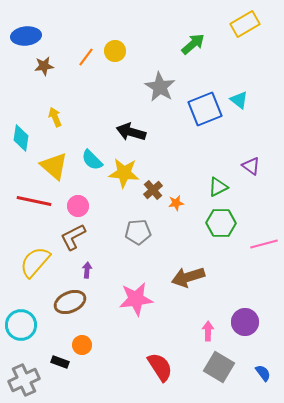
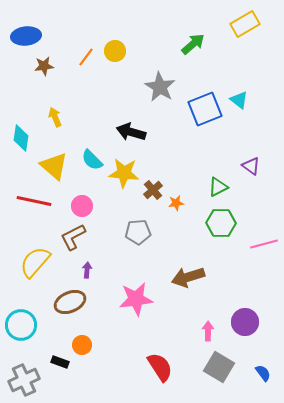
pink circle: moved 4 px right
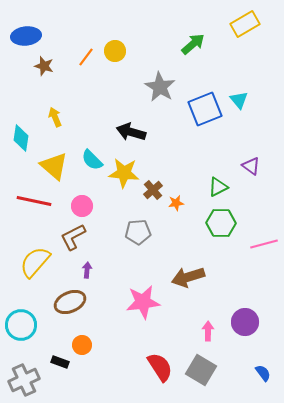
brown star: rotated 24 degrees clockwise
cyan triangle: rotated 12 degrees clockwise
pink star: moved 7 px right, 3 px down
gray square: moved 18 px left, 3 px down
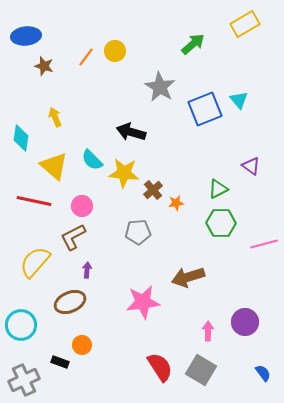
green triangle: moved 2 px down
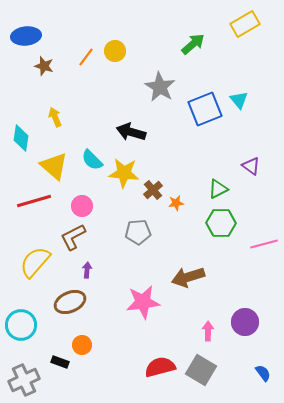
red line: rotated 28 degrees counterclockwise
red semicircle: rotated 72 degrees counterclockwise
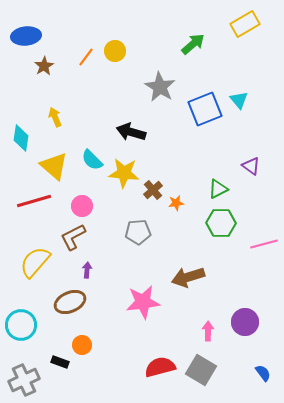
brown star: rotated 24 degrees clockwise
